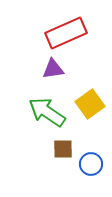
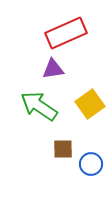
green arrow: moved 8 px left, 6 px up
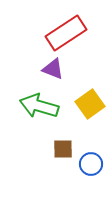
red rectangle: rotated 9 degrees counterclockwise
purple triangle: rotated 30 degrees clockwise
green arrow: rotated 18 degrees counterclockwise
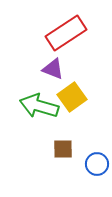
yellow square: moved 18 px left, 7 px up
blue circle: moved 6 px right
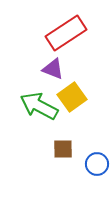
green arrow: rotated 12 degrees clockwise
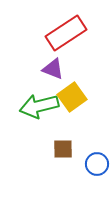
green arrow: rotated 42 degrees counterclockwise
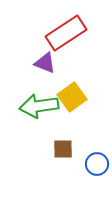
purple triangle: moved 8 px left, 6 px up
green arrow: rotated 6 degrees clockwise
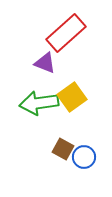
red rectangle: rotated 9 degrees counterclockwise
green arrow: moved 3 px up
brown square: rotated 30 degrees clockwise
blue circle: moved 13 px left, 7 px up
